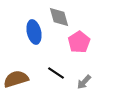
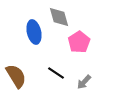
brown semicircle: moved 3 px up; rotated 75 degrees clockwise
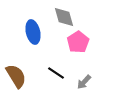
gray diamond: moved 5 px right
blue ellipse: moved 1 px left
pink pentagon: moved 1 px left
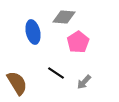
gray diamond: rotated 70 degrees counterclockwise
brown semicircle: moved 1 px right, 7 px down
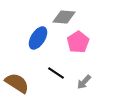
blue ellipse: moved 5 px right, 6 px down; rotated 45 degrees clockwise
brown semicircle: rotated 25 degrees counterclockwise
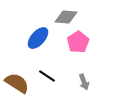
gray diamond: moved 2 px right
blue ellipse: rotated 10 degrees clockwise
black line: moved 9 px left, 3 px down
gray arrow: rotated 63 degrees counterclockwise
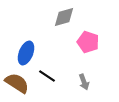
gray diamond: moved 2 px left; rotated 20 degrees counterclockwise
blue ellipse: moved 12 px left, 15 px down; rotated 20 degrees counterclockwise
pink pentagon: moved 10 px right; rotated 20 degrees counterclockwise
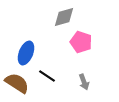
pink pentagon: moved 7 px left
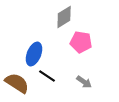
gray diamond: rotated 15 degrees counterclockwise
pink pentagon: rotated 10 degrees counterclockwise
blue ellipse: moved 8 px right, 1 px down
gray arrow: rotated 35 degrees counterclockwise
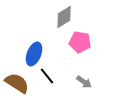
pink pentagon: moved 1 px left
black line: rotated 18 degrees clockwise
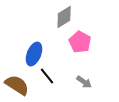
pink pentagon: rotated 20 degrees clockwise
brown semicircle: moved 2 px down
